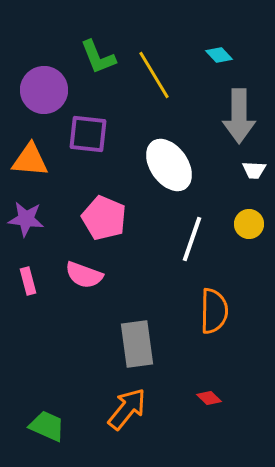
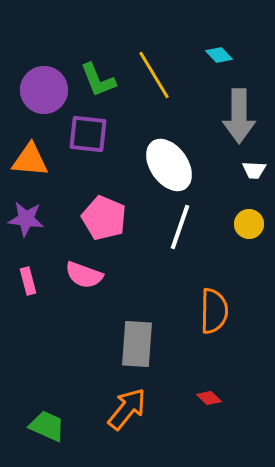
green L-shape: moved 23 px down
white line: moved 12 px left, 12 px up
gray rectangle: rotated 12 degrees clockwise
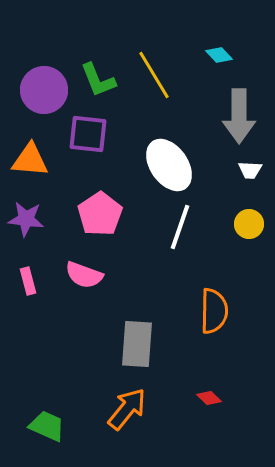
white trapezoid: moved 4 px left
pink pentagon: moved 4 px left, 4 px up; rotated 15 degrees clockwise
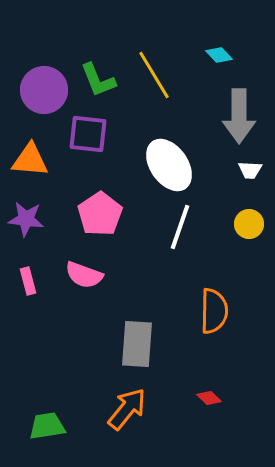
green trapezoid: rotated 33 degrees counterclockwise
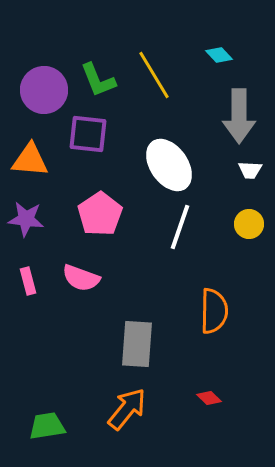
pink semicircle: moved 3 px left, 3 px down
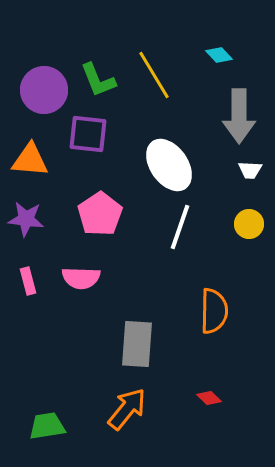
pink semicircle: rotated 18 degrees counterclockwise
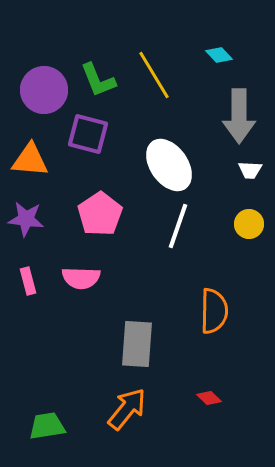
purple square: rotated 9 degrees clockwise
white line: moved 2 px left, 1 px up
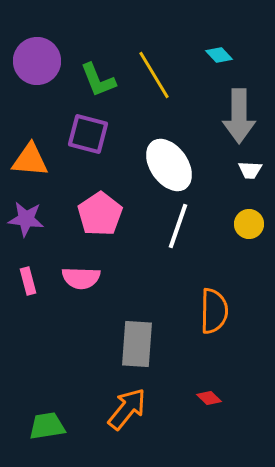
purple circle: moved 7 px left, 29 px up
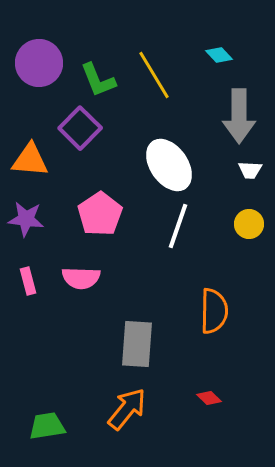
purple circle: moved 2 px right, 2 px down
purple square: moved 8 px left, 6 px up; rotated 30 degrees clockwise
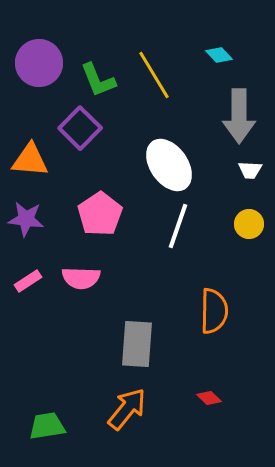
pink rectangle: rotated 72 degrees clockwise
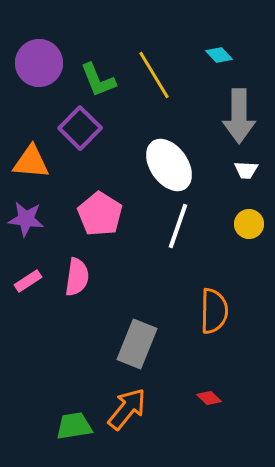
orange triangle: moved 1 px right, 2 px down
white trapezoid: moved 4 px left
pink pentagon: rotated 6 degrees counterclockwise
pink semicircle: moved 4 px left, 1 px up; rotated 84 degrees counterclockwise
gray rectangle: rotated 18 degrees clockwise
green trapezoid: moved 27 px right
